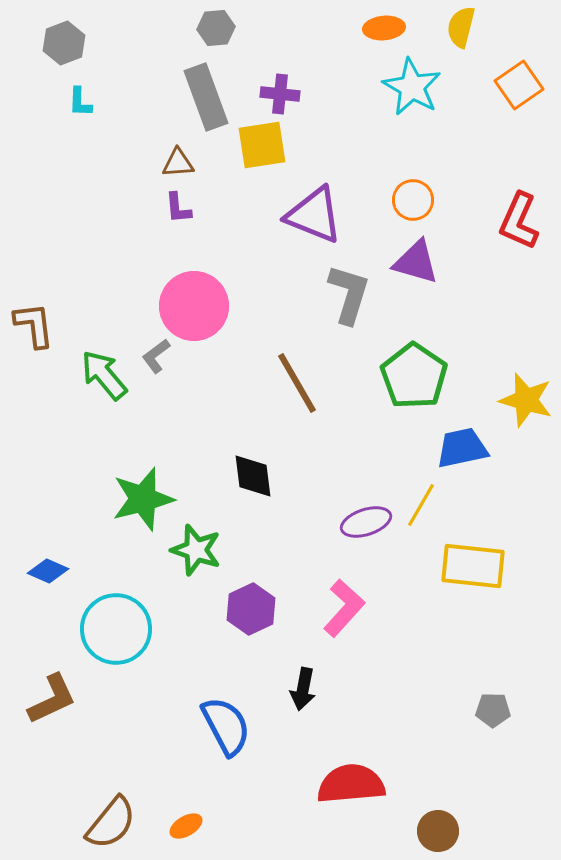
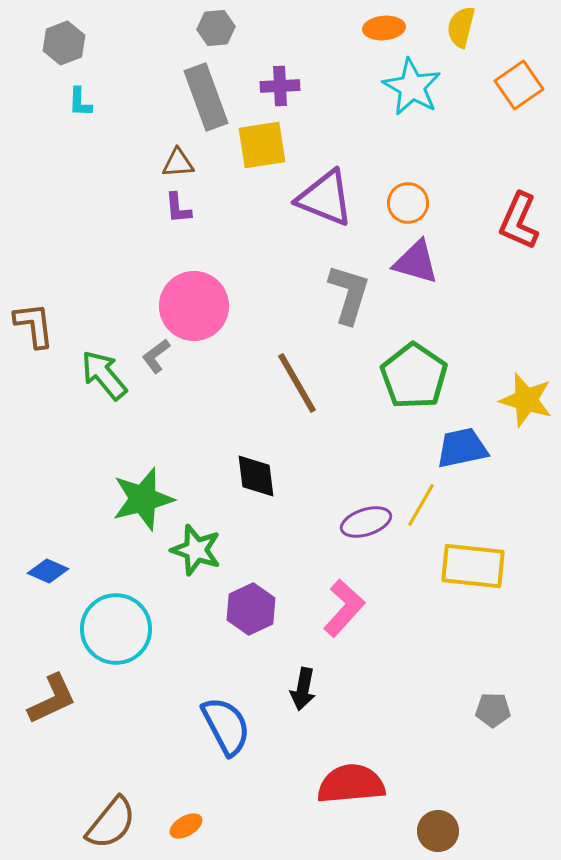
purple cross at (280, 94): moved 8 px up; rotated 9 degrees counterclockwise
orange circle at (413, 200): moved 5 px left, 3 px down
purple triangle at (314, 215): moved 11 px right, 17 px up
black diamond at (253, 476): moved 3 px right
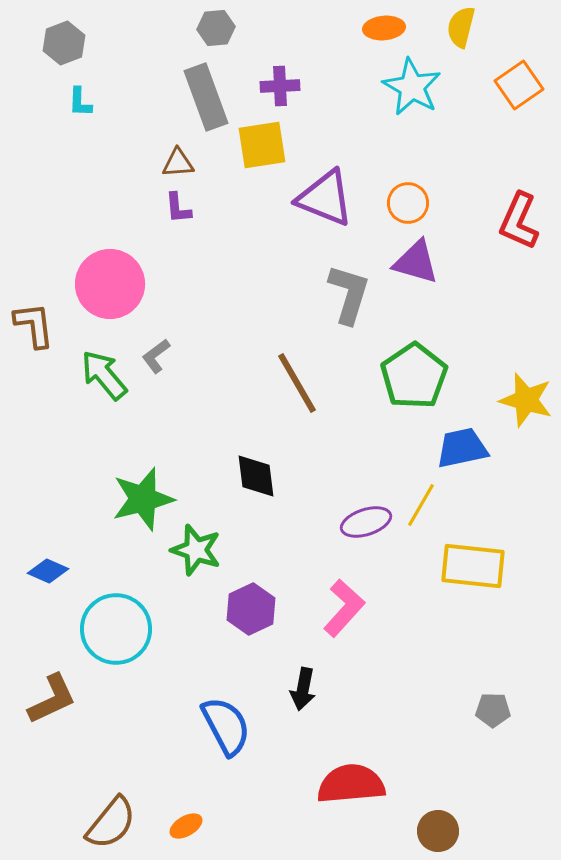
pink circle at (194, 306): moved 84 px left, 22 px up
green pentagon at (414, 376): rotated 4 degrees clockwise
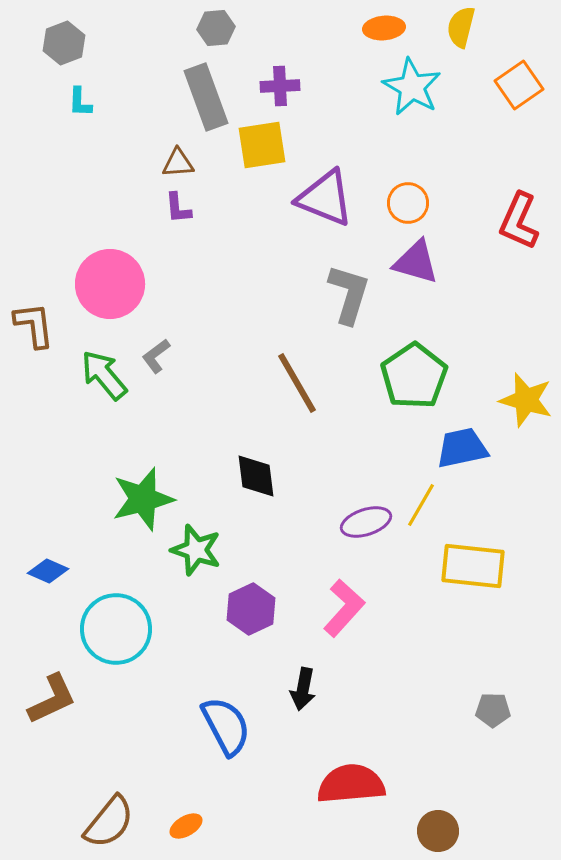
brown semicircle at (111, 823): moved 2 px left, 1 px up
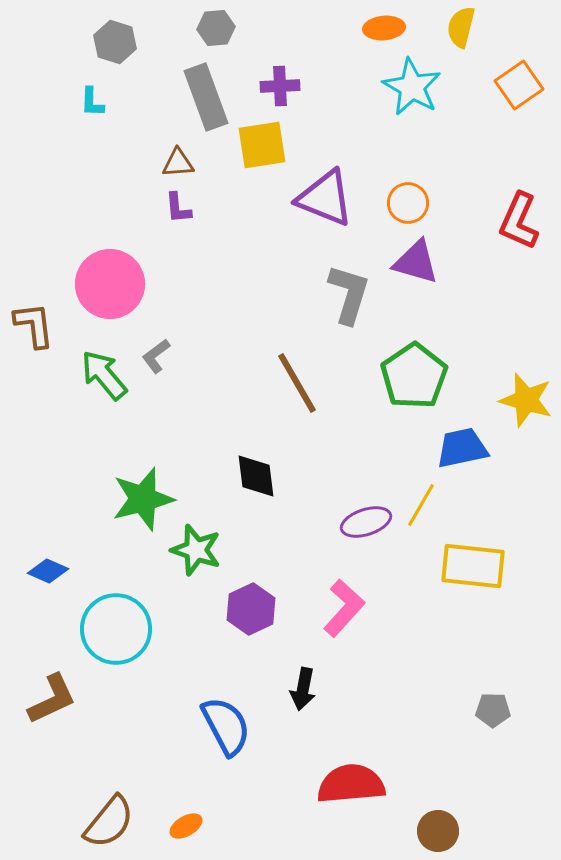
gray hexagon at (64, 43): moved 51 px right, 1 px up; rotated 21 degrees counterclockwise
cyan L-shape at (80, 102): moved 12 px right
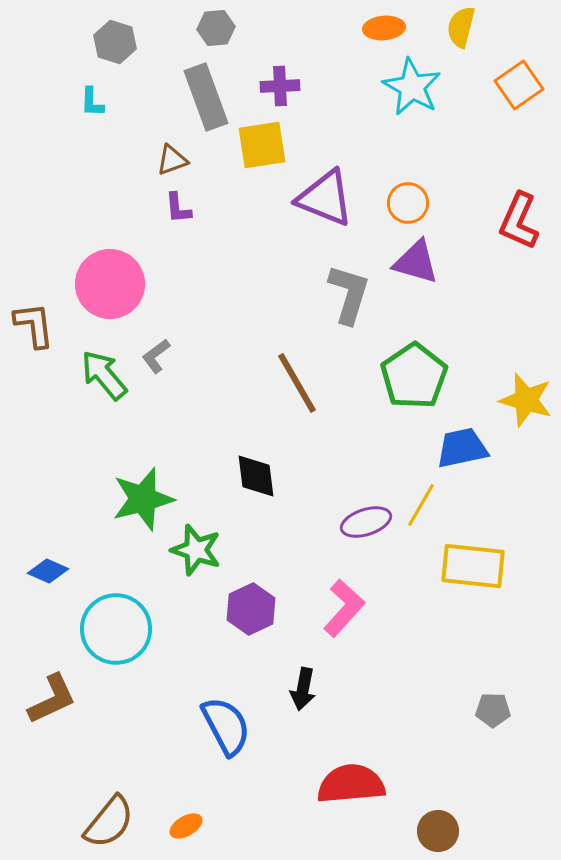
brown triangle at (178, 163): moved 6 px left, 3 px up; rotated 16 degrees counterclockwise
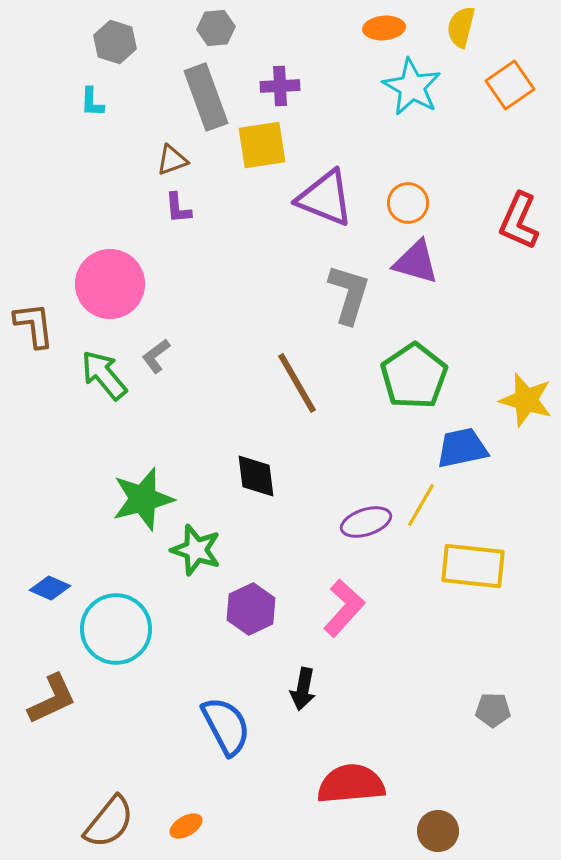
orange square at (519, 85): moved 9 px left
blue diamond at (48, 571): moved 2 px right, 17 px down
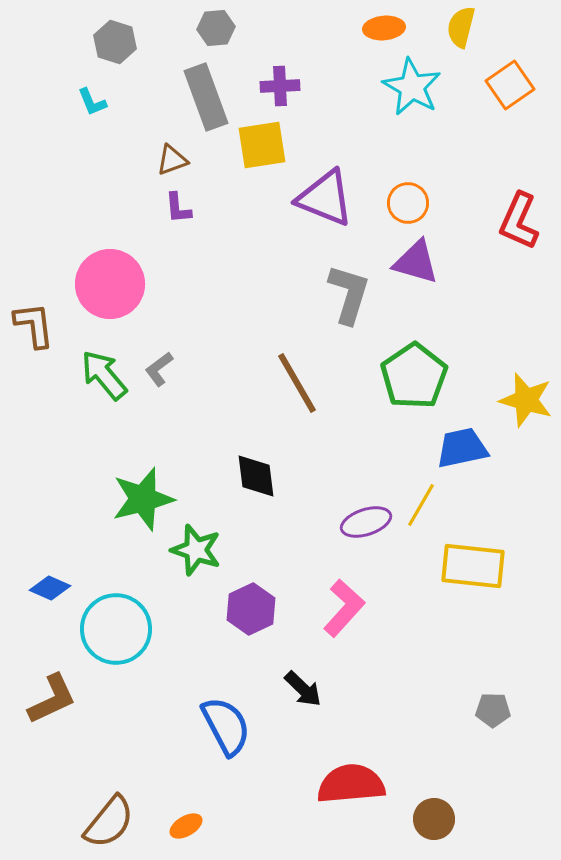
cyan L-shape at (92, 102): rotated 24 degrees counterclockwise
gray L-shape at (156, 356): moved 3 px right, 13 px down
black arrow at (303, 689): rotated 57 degrees counterclockwise
brown circle at (438, 831): moved 4 px left, 12 px up
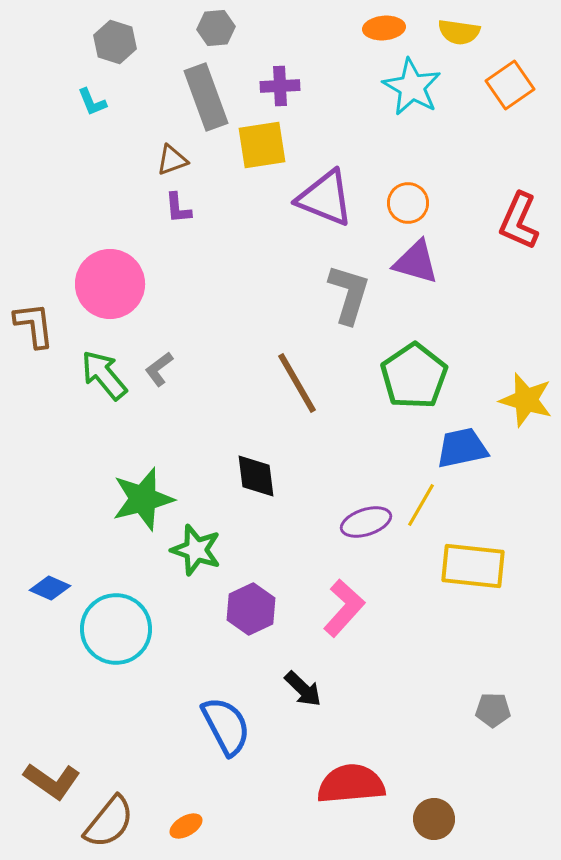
yellow semicircle at (461, 27): moved 2 px left, 5 px down; rotated 96 degrees counterclockwise
brown L-shape at (52, 699): moved 82 px down; rotated 60 degrees clockwise
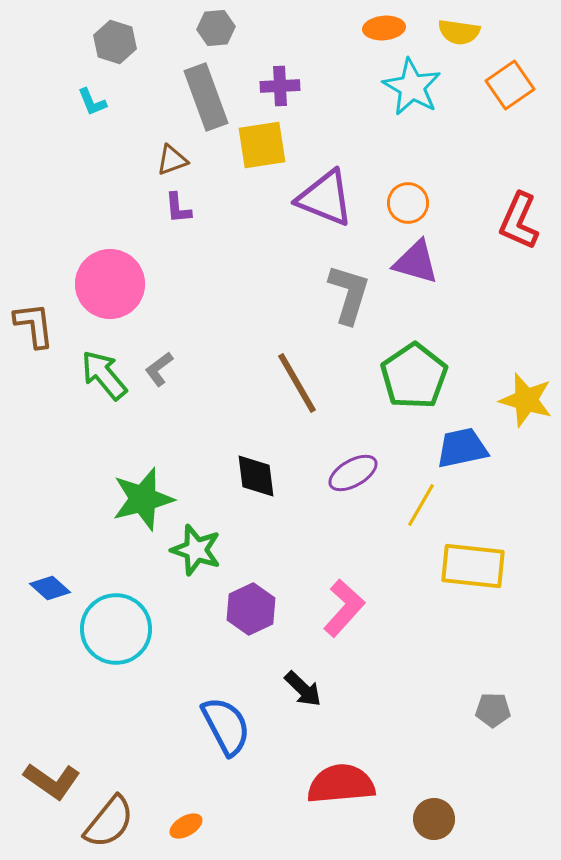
purple ellipse at (366, 522): moved 13 px left, 49 px up; rotated 12 degrees counterclockwise
blue diamond at (50, 588): rotated 18 degrees clockwise
red semicircle at (351, 784): moved 10 px left
